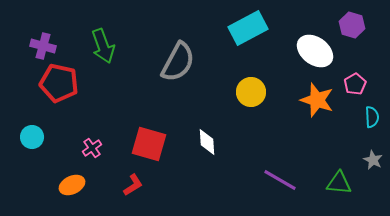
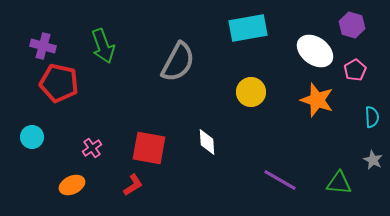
cyan rectangle: rotated 18 degrees clockwise
pink pentagon: moved 14 px up
red square: moved 4 px down; rotated 6 degrees counterclockwise
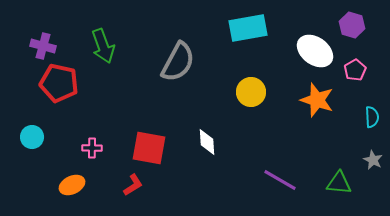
pink cross: rotated 36 degrees clockwise
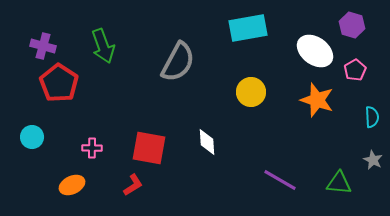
red pentagon: rotated 21 degrees clockwise
